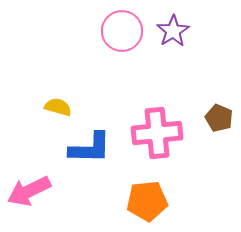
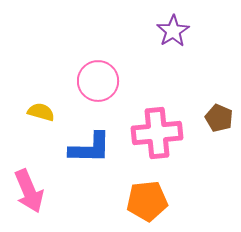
pink circle: moved 24 px left, 50 px down
yellow semicircle: moved 17 px left, 5 px down
pink arrow: rotated 87 degrees counterclockwise
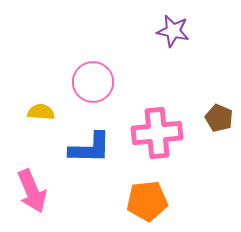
purple star: rotated 28 degrees counterclockwise
pink circle: moved 5 px left, 1 px down
yellow semicircle: rotated 12 degrees counterclockwise
pink arrow: moved 3 px right
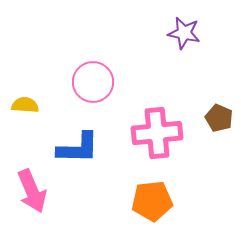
purple star: moved 11 px right, 2 px down
yellow semicircle: moved 16 px left, 7 px up
blue L-shape: moved 12 px left
orange pentagon: moved 5 px right
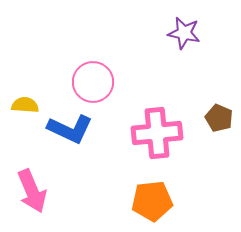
blue L-shape: moved 8 px left, 19 px up; rotated 24 degrees clockwise
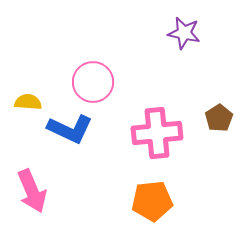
yellow semicircle: moved 3 px right, 3 px up
brown pentagon: rotated 16 degrees clockwise
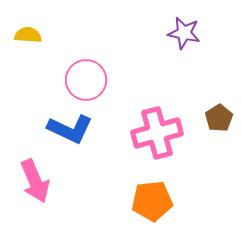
pink circle: moved 7 px left, 2 px up
yellow semicircle: moved 67 px up
pink cross: rotated 9 degrees counterclockwise
pink arrow: moved 3 px right, 10 px up
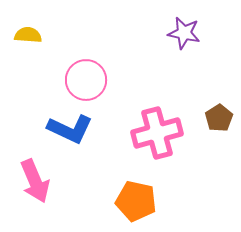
orange pentagon: moved 16 px left; rotated 18 degrees clockwise
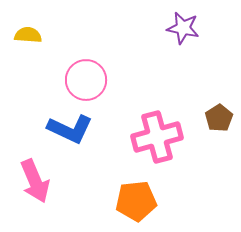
purple star: moved 1 px left, 5 px up
pink cross: moved 4 px down
orange pentagon: rotated 18 degrees counterclockwise
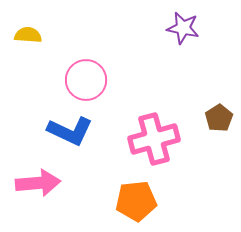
blue L-shape: moved 2 px down
pink cross: moved 3 px left, 2 px down
pink arrow: moved 3 px right, 2 px down; rotated 72 degrees counterclockwise
